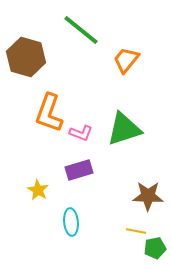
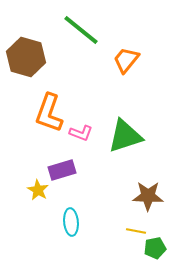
green triangle: moved 1 px right, 7 px down
purple rectangle: moved 17 px left
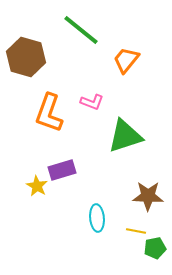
pink L-shape: moved 11 px right, 31 px up
yellow star: moved 1 px left, 4 px up
cyan ellipse: moved 26 px right, 4 px up
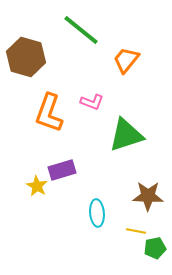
green triangle: moved 1 px right, 1 px up
cyan ellipse: moved 5 px up
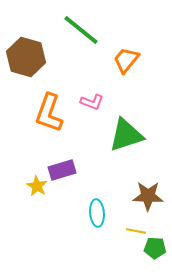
green pentagon: rotated 15 degrees clockwise
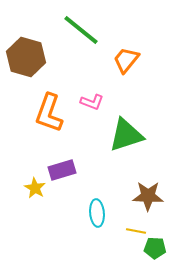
yellow star: moved 2 px left, 2 px down
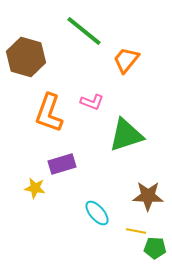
green line: moved 3 px right, 1 px down
purple rectangle: moved 6 px up
yellow star: rotated 20 degrees counterclockwise
cyan ellipse: rotated 36 degrees counterclockwise
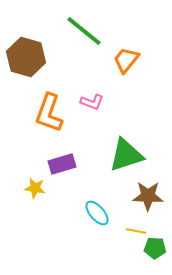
green triangle: moved 20 px down
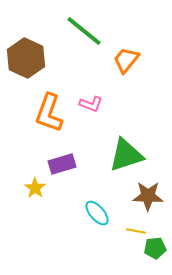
brown hexagon: moved 1 px down; rotated 9 degrees clockwise
pink L-shape: moved 1 px left, 2 px down
yellow star: rotated 25 degrees clockwise
green pentagon: rotated 10 degrees counterclockwise
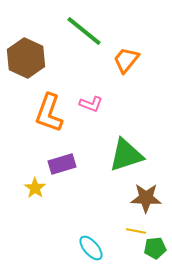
brown star: moved 2 px left, 2 px down
cyan ellipse: moved 6 px left, 35 px down
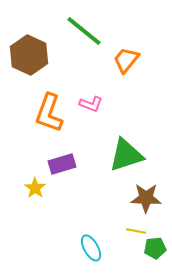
brown hexagon: moved 3 px right, 3 px up
cyan ellipse: rotated 12 degrees clockwise
